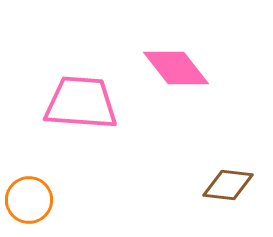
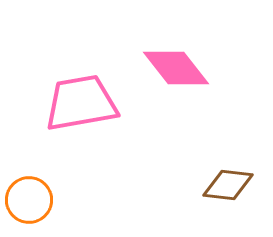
pink trapezoid: rotated 14 degrees counterclockwise
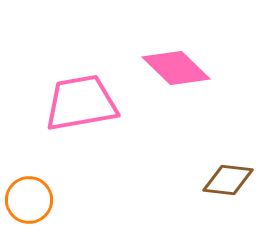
pink diamond: rotated 8 degrees counterclockwise
brown diamond: moved 5 px up
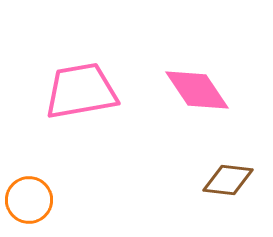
pink diamond: moved 21 px right, 22 px down; rotated 12 degrees clockwise
pink trapezoid: moved 12 px up
